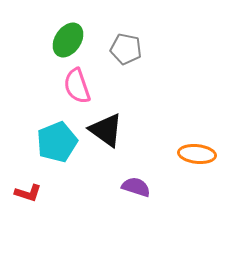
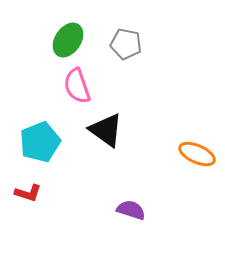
gray pentagon: moved 5 px up
cyan pentagon: moved 17 px left
orange ellipse: rotated 18 degrees clockwise
purple semicircle: moved 5 px left, 23 px down
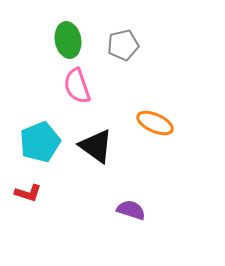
green ellipse: rotated 44 degrees counterclockwise
gray pentagon: moved 3 px left, 1 px down; rotated 24 degrees counterclockwise
black triangle: moved 10 px left, 16 px down
orange ellipse: moved 42 px left, 31 px up
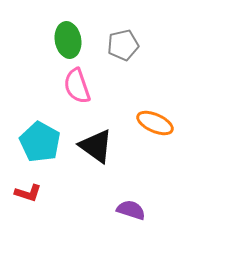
cyan pentagon: rotated 21 degrees counterclockwise
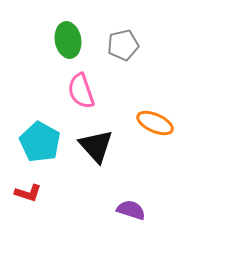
pink semicircle: moved 4 px right, 5 px down
black triangle: rotated 12 degrees clockwise
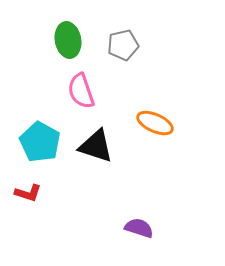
black triangle: rotated 30 degrees counterclockwise
purple semicircle: moved 8 px right, 18 px down
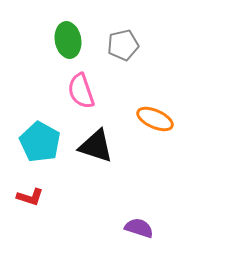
orange ellipse: moved 4 px up
red L-shape: moved 2 px right, 4 px down
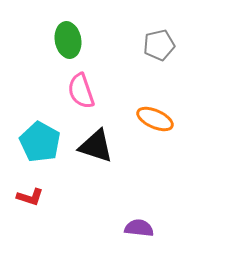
gray pentagon: moved 36 px right
purple semicircle: rotated 12 degrees counterclockwise
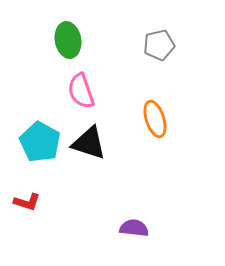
orange ellipse: rotated 48 degrees clockwise
black triangle: moved 7 px left, 3 px up
red L-shape: moved 3 px left, 5 px down
purple semicircle: moved 5 px left
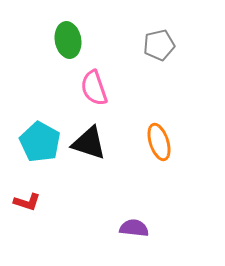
pink semicircle: moved 13 px right, 3 px up
orange ellipse: moved 4 px right, 23 px down
